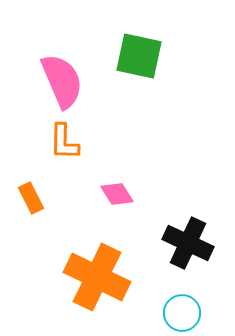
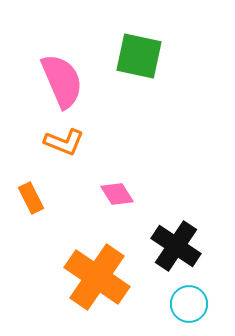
orange L-shape: rotated 69 degrees counterclockwise
black cross: moved 12 px left, 3 px down; rotated 9 degrees clockwise
orange cross: rotated 8 degrees clockwise
cyan circle: moved 7 px right, 9 px up
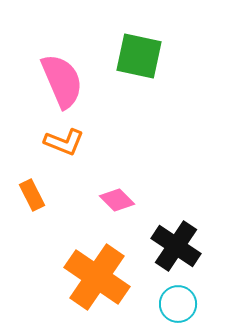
pink diamond: moved 6 px down; rotated 12 degrees counterclockwise
orange rectangle: moved 1 px right, 3 px up
cyan circle: moved 11 px left
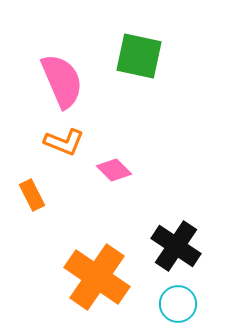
pink diamond: moved 3 px left, 30 px up
